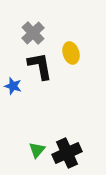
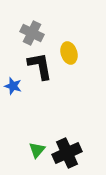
gray cross: moved 1 px left; rotated 20 degrees counterclockwise
yellow ellipse: moved 2 px left
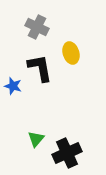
gray cross: moved 5 px right, 6 px up
yellow ellipse: moved 2 px right
black L-shape: moved 2 px down
green triangle: moved 1 px left, 11 px up
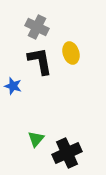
black L-shape: moved 7 px up
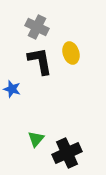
blue star: moved 1 px left, 3 px down
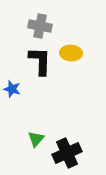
gray cross: moved 3 px right, 1 px up; rotated 15 degrees counterclockwise
yellow ellipse: rotated 70 degrees counterclockwise
black L-shape: rotated 12 degrees clockwise
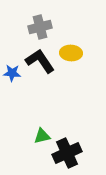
gray cross: moved 1 px down; rotated 25 degrees counterclockwise
black L-shape: rotated 36 degrees counterclockwise
blue star: moved 16 px up; rotated 12 degrees counterclockwise
green triangle: moved 6 px right, 3 px up; rotated 36 degrees clockwise
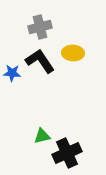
yellow ellipse: moved 2 px right
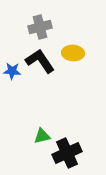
blue star: moved 2 px up
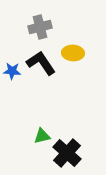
black L-shape: moved 1 px right, 2 px down
black cross: rotated 24 degrees counterclockwise
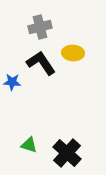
blue star: moved 11 px down
green triangle: moved 13 px left, 9 px down; rotated 30 degrees clockwise
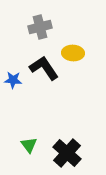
black L-shape: moved 3 px right, 5 px down
blue star: moved 1 px right, 2 px up
green triangle: rotated 36 degrees clockwise
